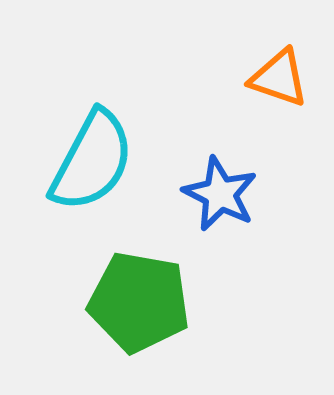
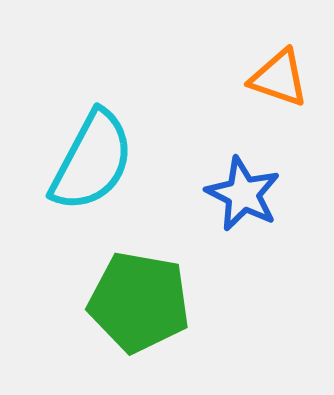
blue star: moved 23 px right
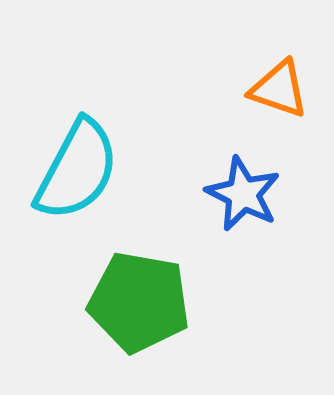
orange triangle: moved 11 px down
cyan semicircle: moved 15 px left, 9 px down
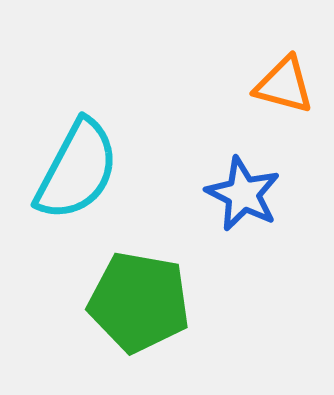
orange triangle: moved 5 px right, 4 px up; rotated 4 degrees counterclockwise
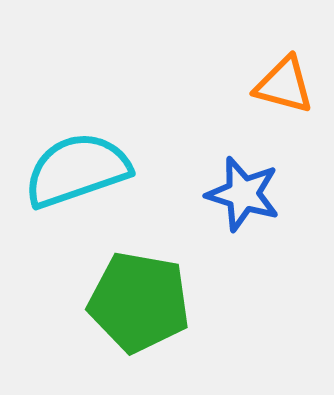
cyan semicircle: rotated 137 degrees counterclockwise
blue star: rotated 10 degrees counterclockwise
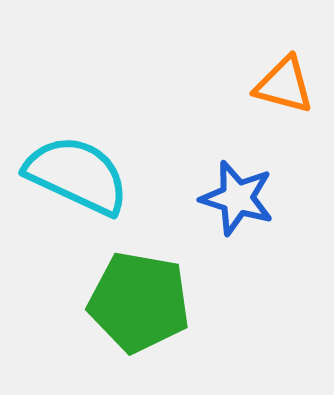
cyan semicircle: moved 5 px down; rotated 44 degrees clockwise
blue star: moved 6 px left, 4 px down
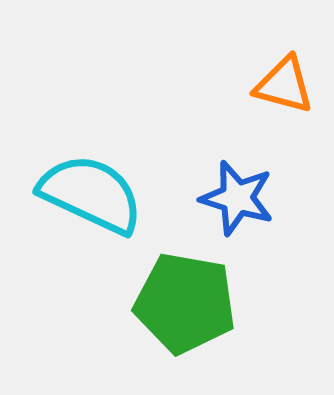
cyan semicircle: moved 14 px right, 19 px down
green pentagon: moved 46 px right, 1 px down
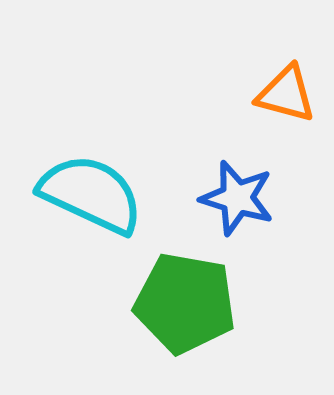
orange triangle: moved 2 px right, 9 px down
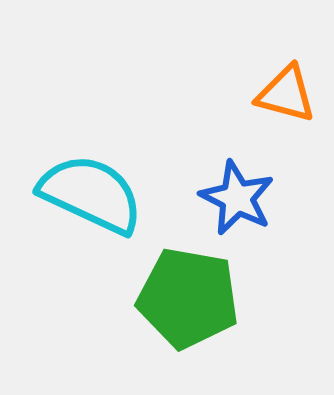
blue star: rotated 10 degrees clockwise
green pentagon: moved 3 px right, 5 px up
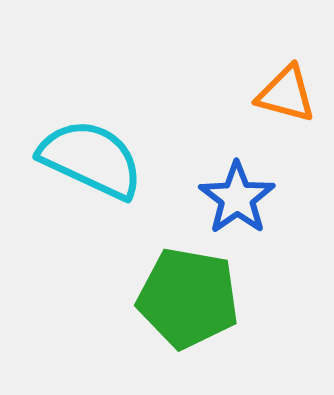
cyan semicircle: moved 35 px up
blue star: rotated 10 degrees clockwise
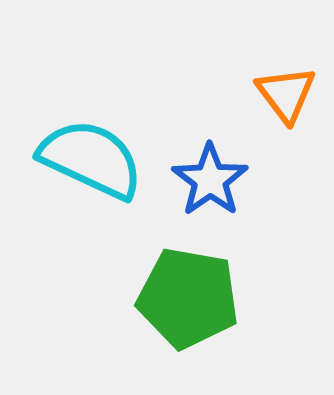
orange triangle: rotated 38 degrees clockwise
blue star: moved 27 px left, 18 px up
